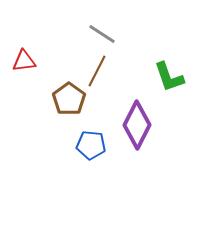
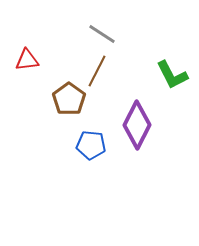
red triangle: moved 3 px right, 1 px up
green L-shape: moved 3 px right, 2 px up; rotated 8 degrees counterclockwise
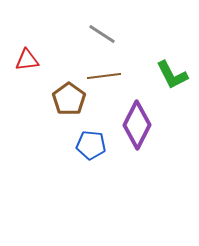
brown line: moved 7 px right, 5 px down; rotated 56 degrees clockwise
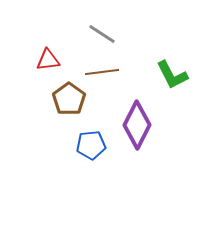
red triangle: moved 21 px right
brown line: moved 2 px left, 4 px up
blue pentagon: rotated 12 degrees counterclockwise
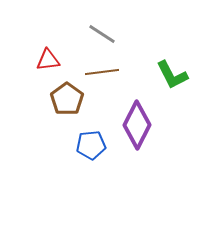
brown pentagon: moved 2 px left
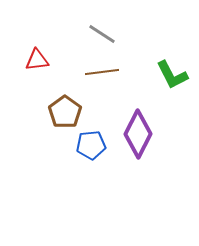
red triangle: moved 11 px left
brown pentagon: moved 2 px left, 13 px down
purple diamond: moved 1 px right, 9 px down
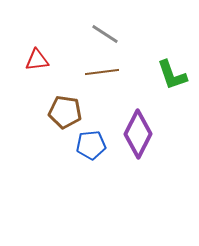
gray line: moved 3 px right
green L-shape: rotated 8 degrees clockwise
brown pentagon: rotated 28 degrees counterclockwise
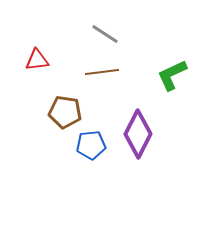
green L-shape: rotated 84 degrees clockwise
